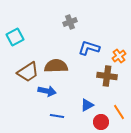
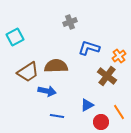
brown cross: rotated 30 degrees clockwise
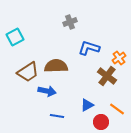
orange cross: moved 2 px down
orange line: moved 2 px left, 3 px up; rotated 21 degrees counterclockwise
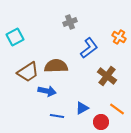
blue L-shape: rotated 125 degrees clockwise
orange cross: moved 21 px up; rotated 24 degrees counterclockwise
blue triangle: moved 5 px left, 3 px down
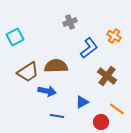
orange cross: moved 5 px left, 1 px up
blue triangle: moved 6 px up
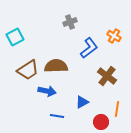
brown trapezoid: moved 2 px up
orange line: rotated 63 degrees clockwise
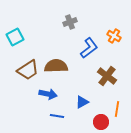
blue arrow: moved 1 px right, 3 px down
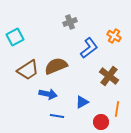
brown semicircle: rotated 20 degrees counterclockwise
brown cross: moved 2 px right
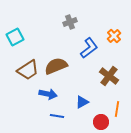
orange cross: rotated 16 degrees clockwise
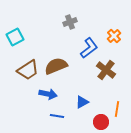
brown cross: moved 3 px left, 6 px up
